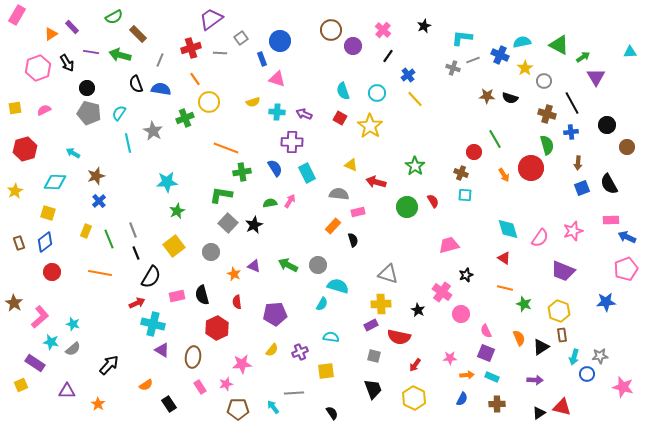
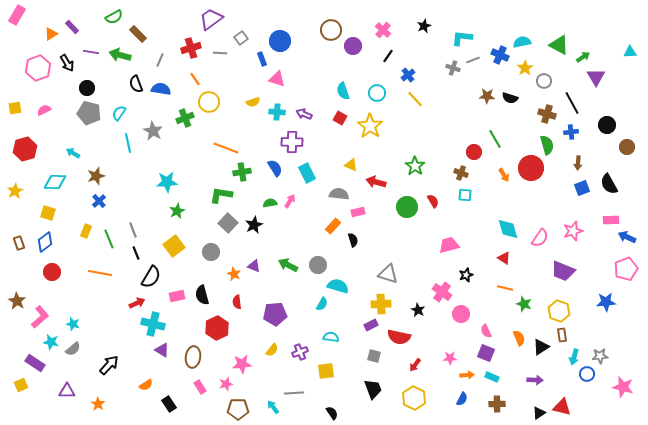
brown star at (14, 303): moved 3 px right, 2 px up
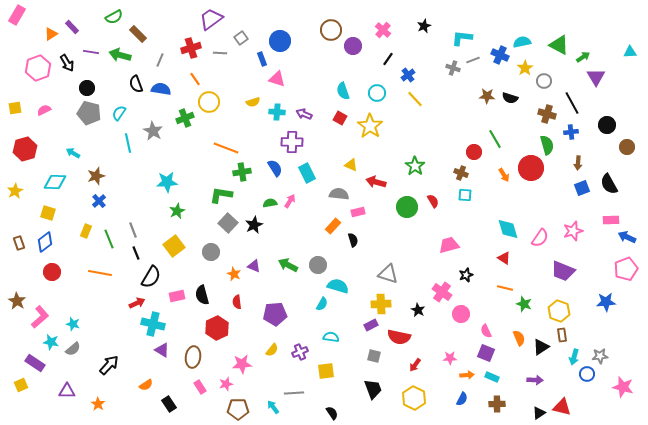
black line at (388, 56): moved 3 px down
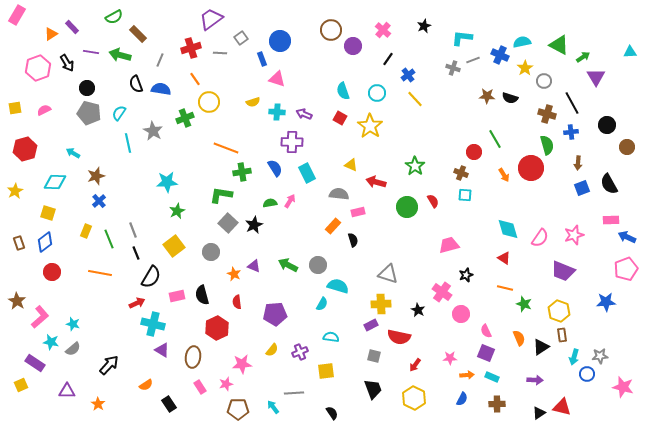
pink star at (573, 231): moved 1 px right, 4 px down
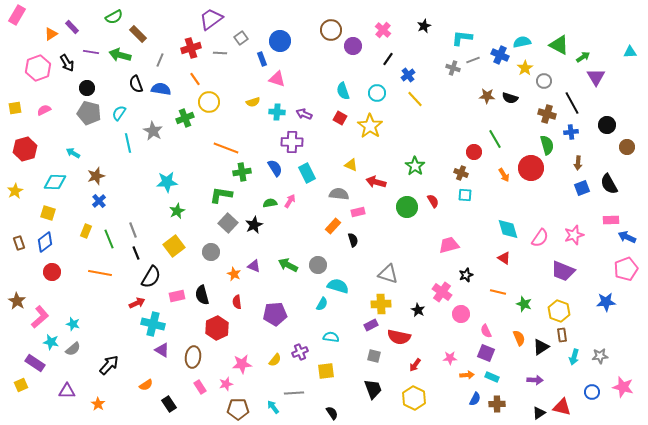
orange line at (505, 288): moved 7 px left, 4 px down
yellow semicircle at (272, 350): moved 3 px right, 10 px down
blue circle at (587, 374): moved 5 px right, 18 px down
blue semicircle at (462, 399): moved 13 px right
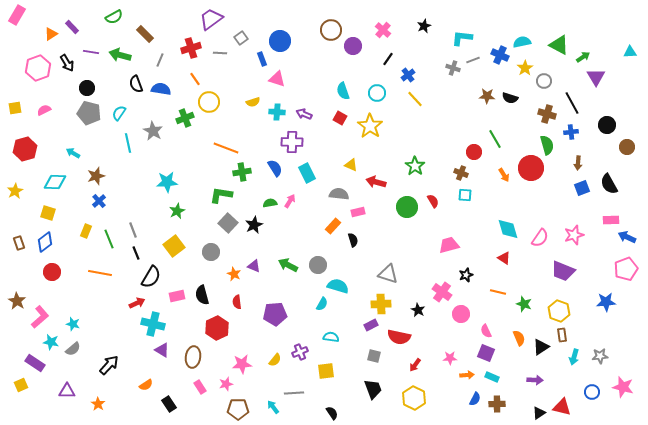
brown rectangle at (138, 34): moved 7 px right
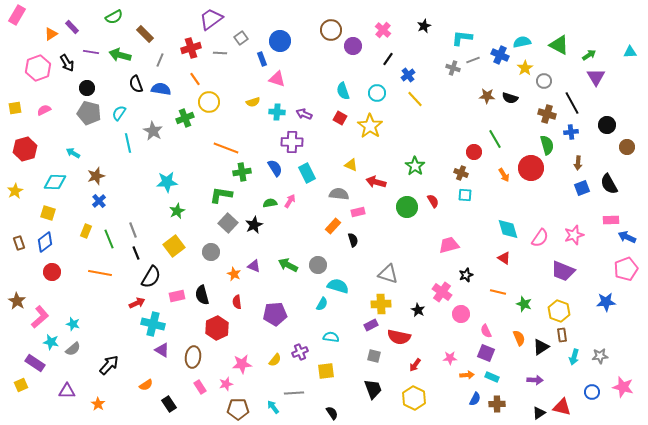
green arrow at (583, 57): moved 6 px right, 2 px up
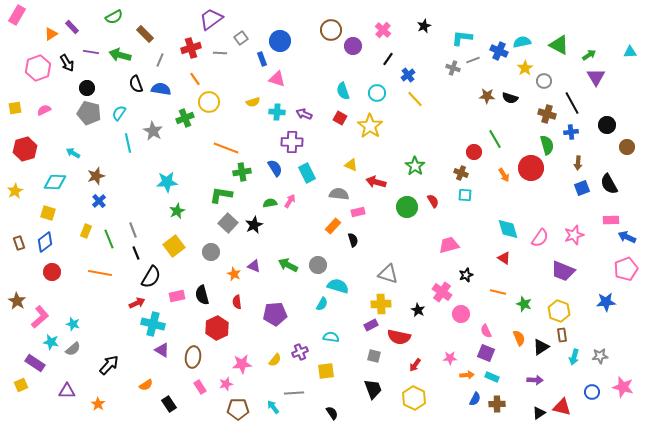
blue cross at (500, 55): moved 1 px left, 4 px up
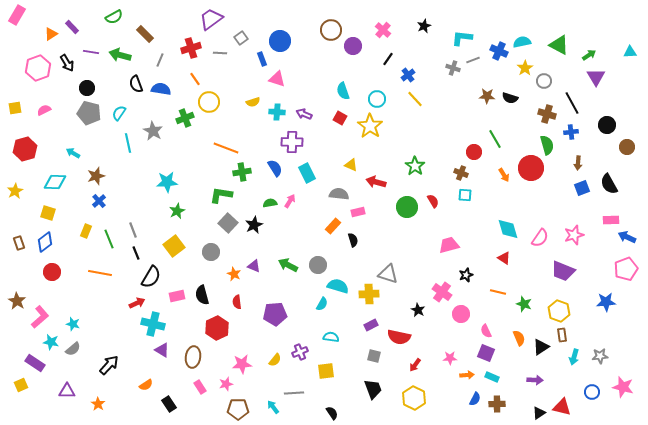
cyan circle at (377, 93): moved 6 px down
yellow cross at (381, 304): moved 12 px left, 10 px up
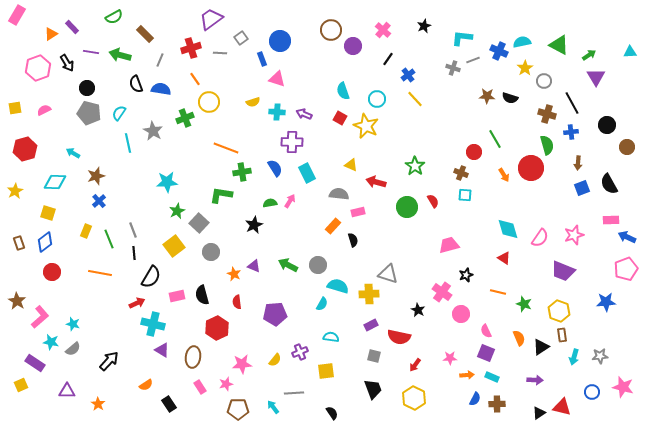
yellow star at (370, 126): moved 4 px left; rotated 10 degrees counterclockwise
gray square at (228, 223): moved 29 px left
black line at (136, 253): moved 2 px left; rotated 16 degrees clockwise
black arrow at (109, 365): moved 4 px up
